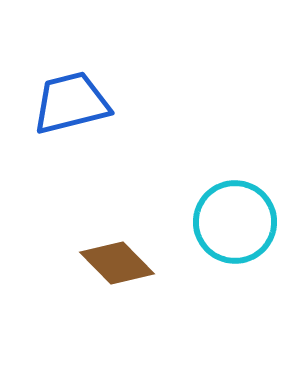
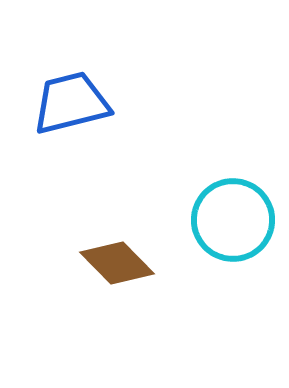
cyan circle: moved 2 px left, 2 px up
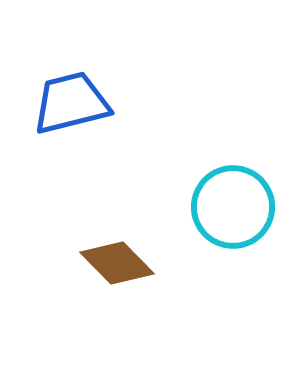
cyan circle: moved 13 px up
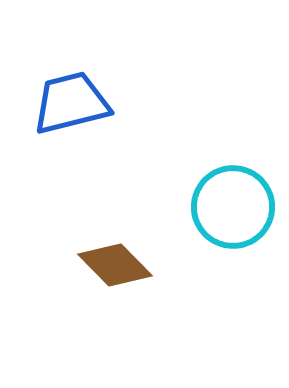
brown diamond: moved 2 px left, 2 px down
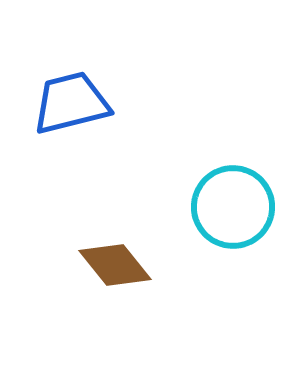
brown diamond: rotated 6 degrees clockwise
